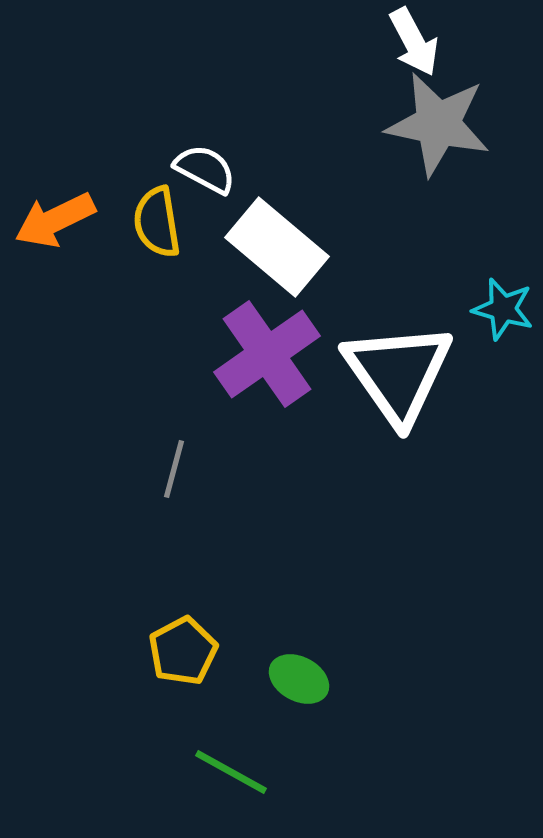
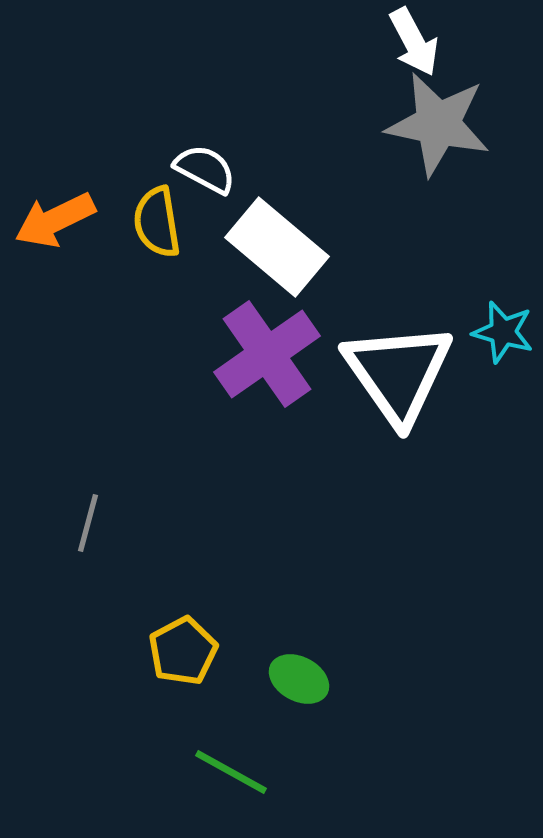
cyan star: moved 23 px down
gray line: moved 86 px left, 54 px down
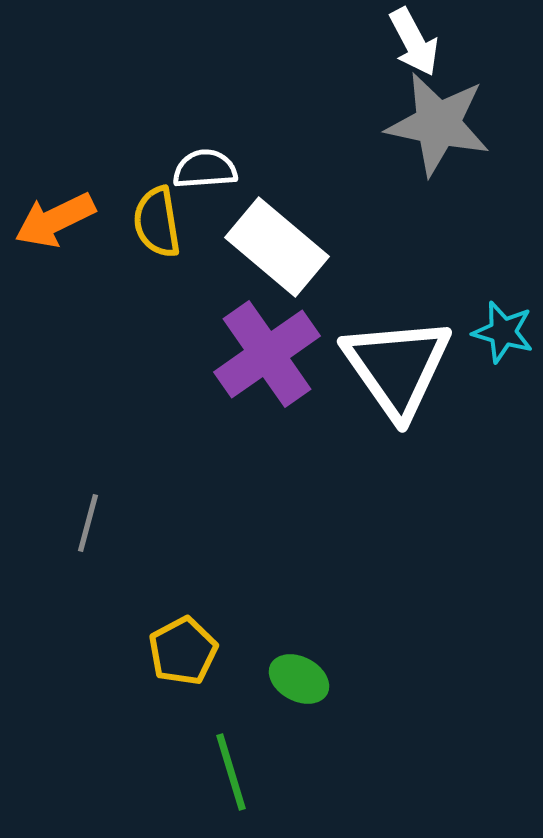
white semicircle: rotated 32 degrees counterclockwise
white triangle: moved 1 px left, 6 px up
green line: rotated 44 degrees clockwise
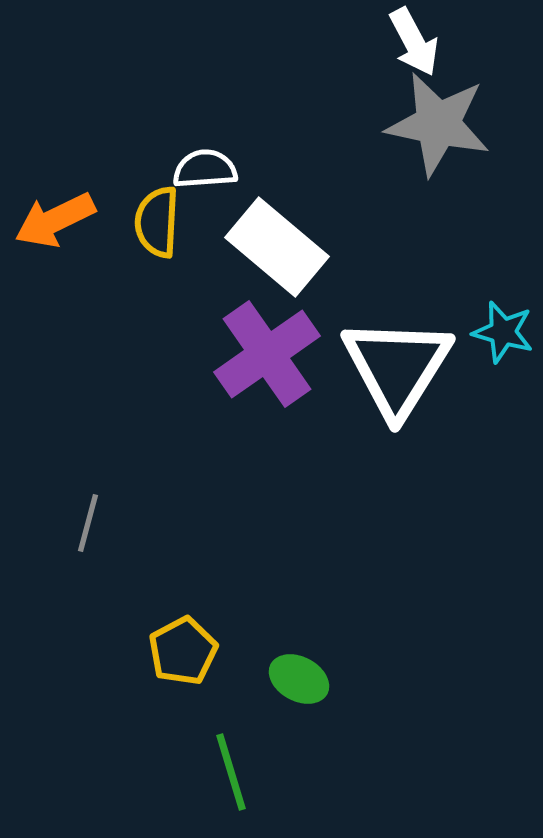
yellow semicircle: rotated 12 degrees clockwise
white triangle: rotated 7 degrees clockwise
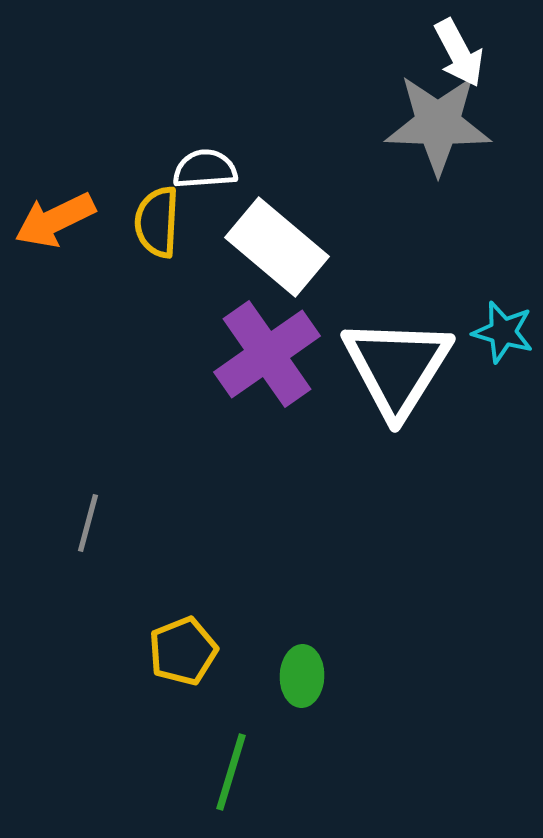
white arrow: moved 45 px right, 11 px down
gray star: rotated 10 degrees counterclockwise
yellow pentagon: rotated 6 degrees clockwise
green ellipse: moved 3 px right, 3 px up; rotated 64 degrees clockwise
green line: rotated 34 degrees clockwise
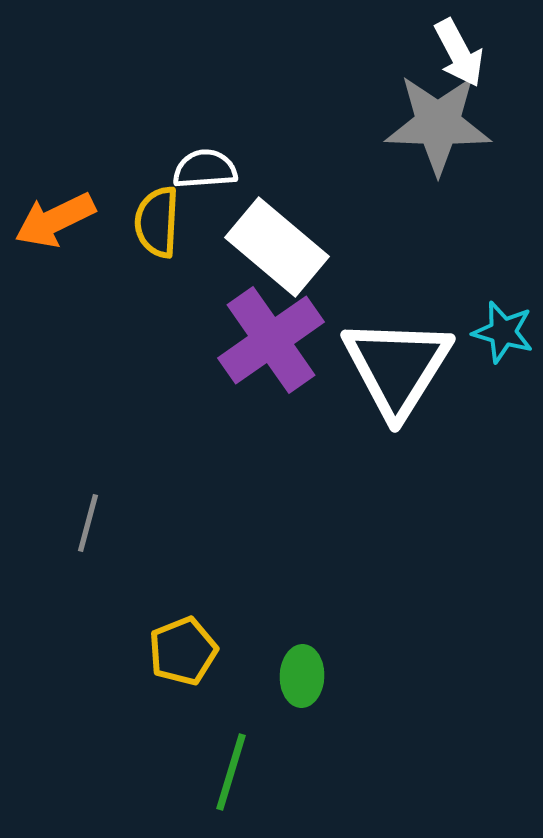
purple cross: moved 4 px right, 14 px up
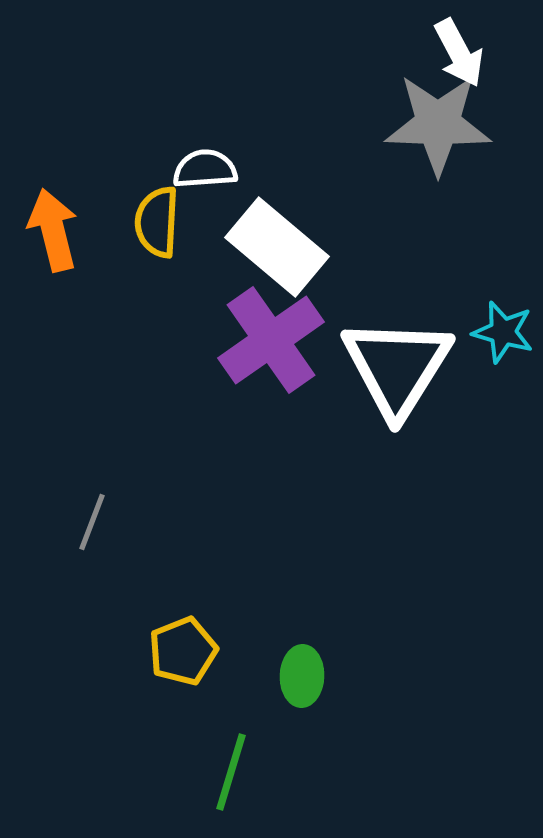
orange arrow: moved 2 px left, 10 px down; rotated 102 degrees clockwise
gray line: moved 4 px right, 1 px up; rotated 6 degrees clockwise
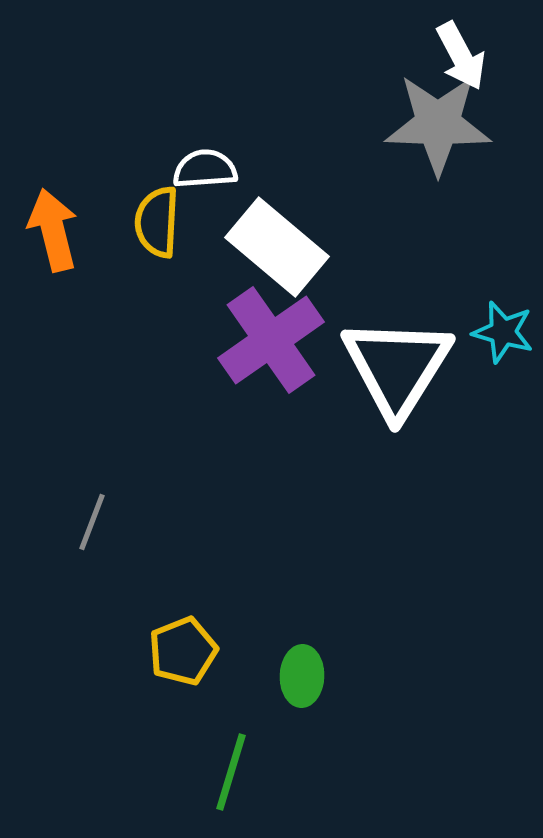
white arrow: moved 2 px right, 3 px down
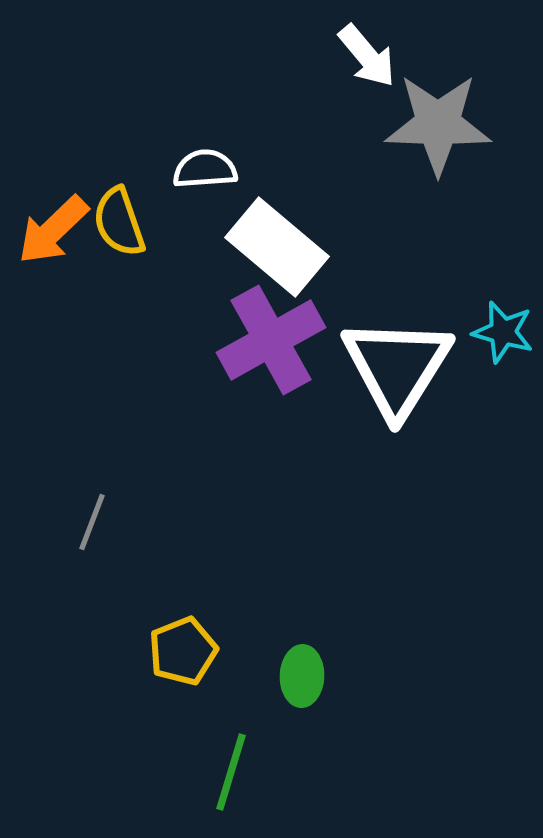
white arrow: moved 94 px left; rotated 12 degrees counterclockwise
yellow semicircle: moved 38 px left; rotated 22 degrees counterclockwise
orange arrow: rotated 120 degrees counterclockwise
purple cross: rotated 6 degrees clockwise
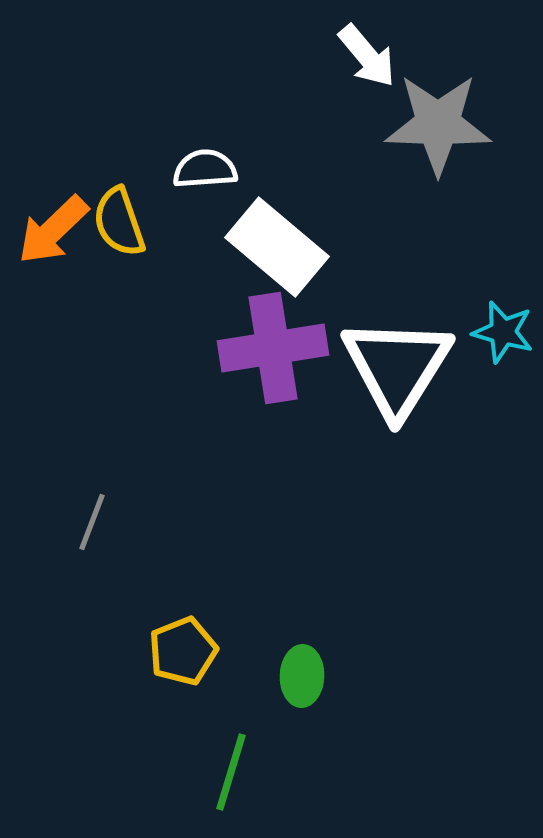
purple cross: moved 2 px right, 8 px down; rotated 20 degrees clockwise
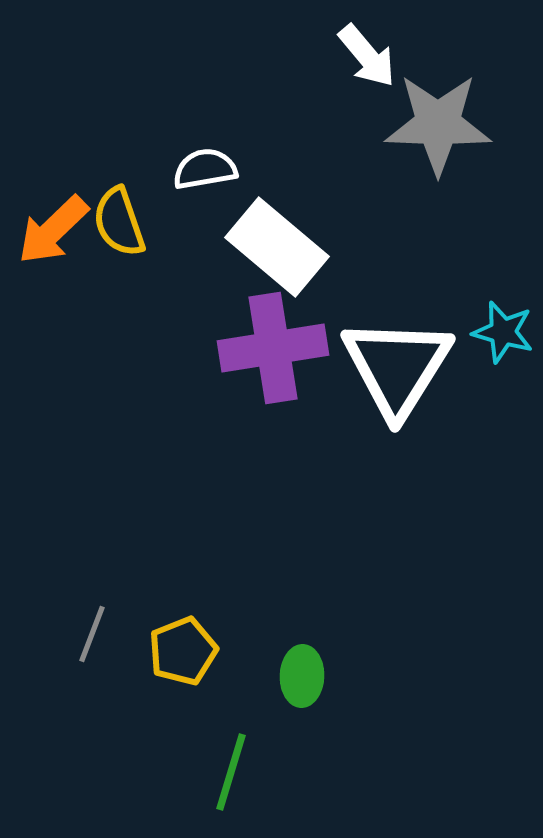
white semicircle: rotated 6 degrees counterclockwise
gray line: moved 112 px down
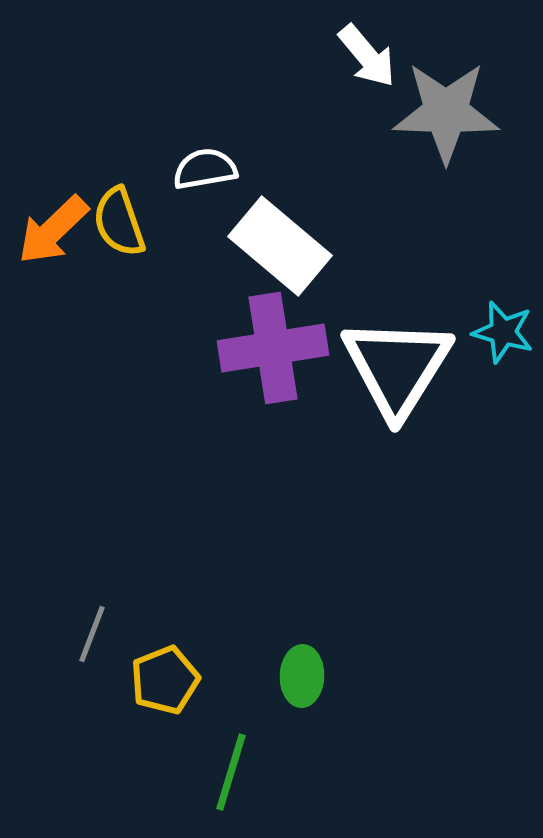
gray star: moved 8 px right, 12 px up
white rectangle: moved 3 px right, 1 px up
yellow pentagon: moved 18 px left, 29 px down
